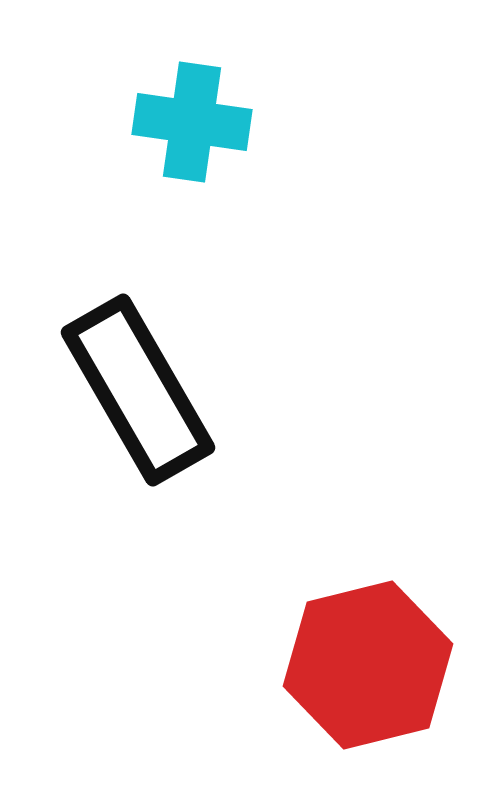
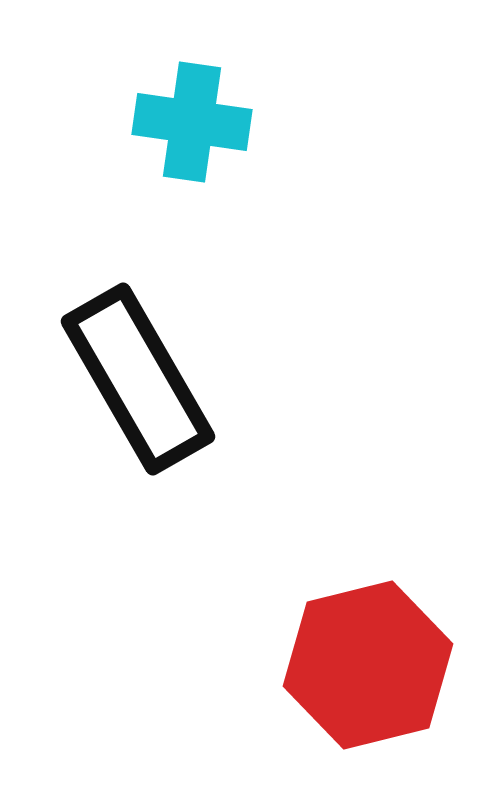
black rectangle: moved 11 px up
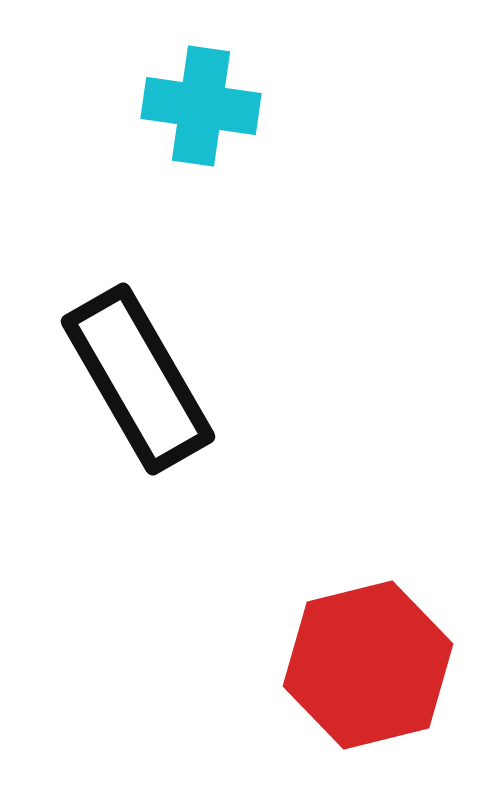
cyan cross: moved 9 px right, 16 px up
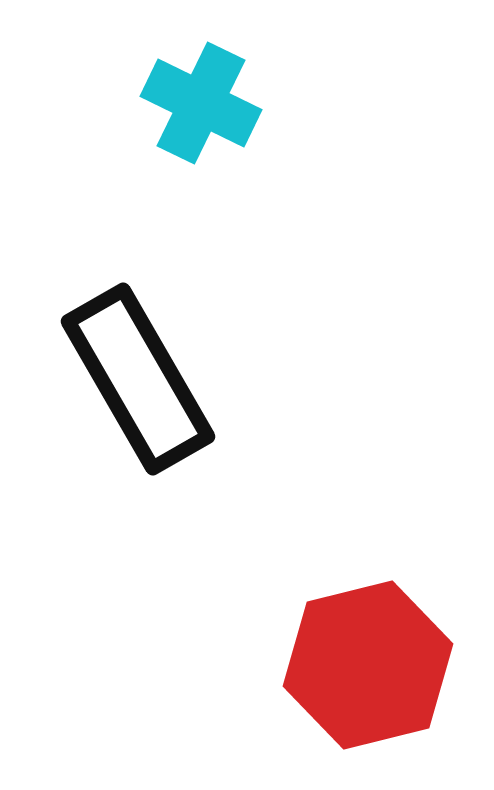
cyan cross: moved 3 px up; rotated 18 degrees clockwise
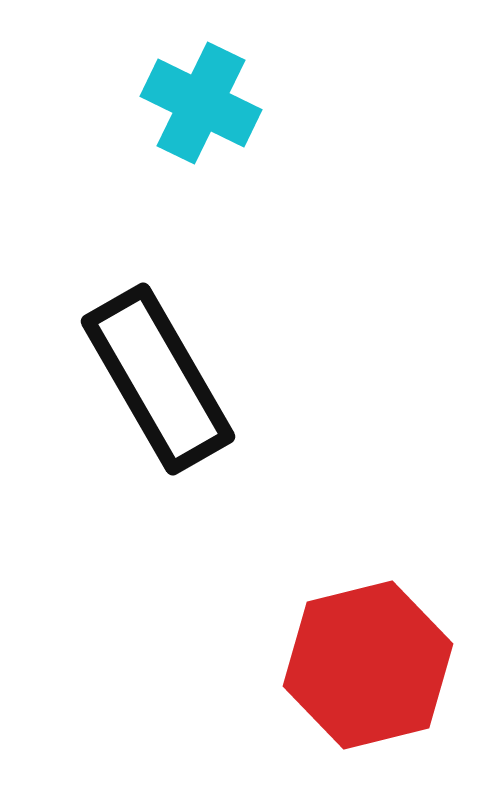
black rectangle: moved 20 px right
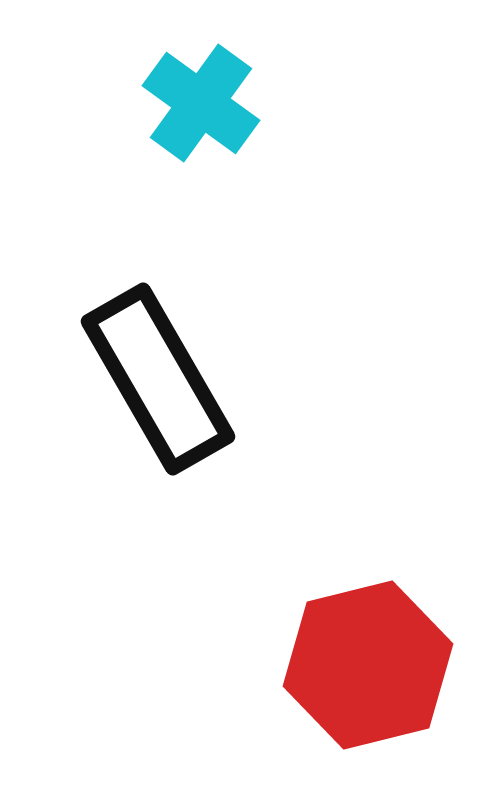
cyan cross: rotated 10 degrees clockwise
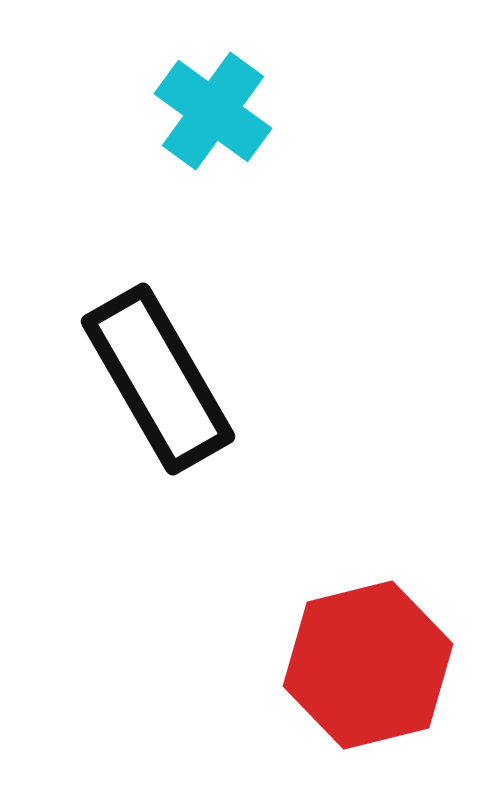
cyan cross: moved 12 px right, 8 px down
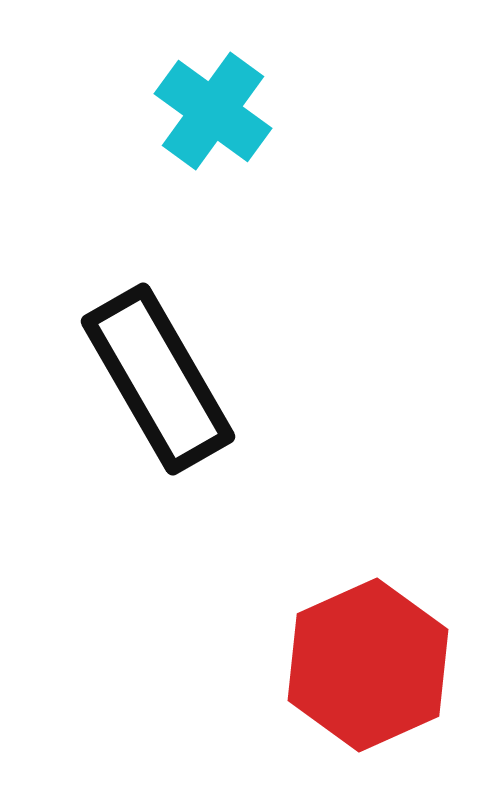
red hexagon: rotated 10 degrees counterclockwise
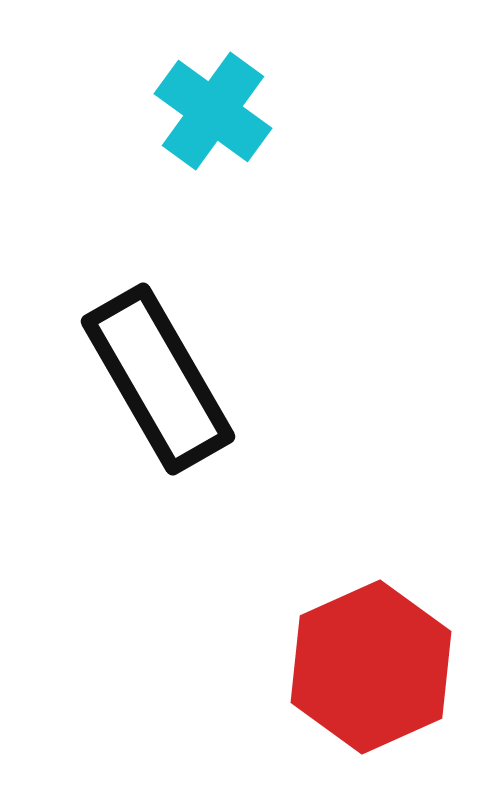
red hexagon: moved 3 px right, 2 px down
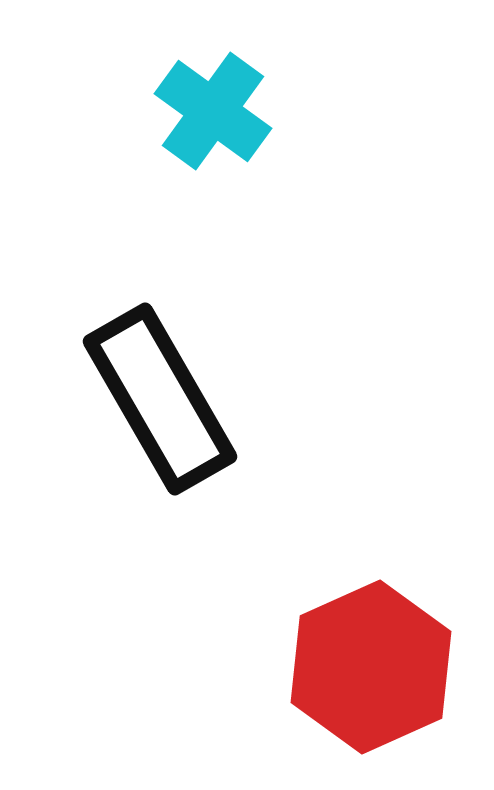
black rectangle: moved 2 px right, 20 px down
